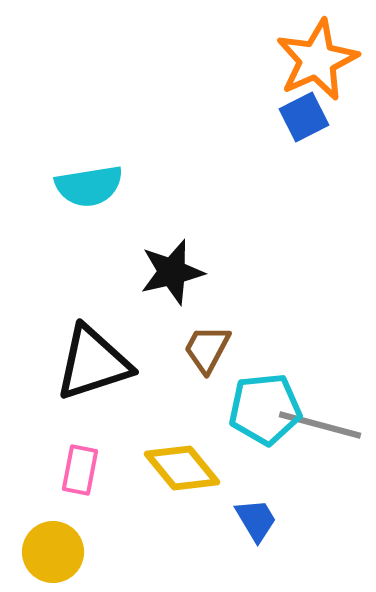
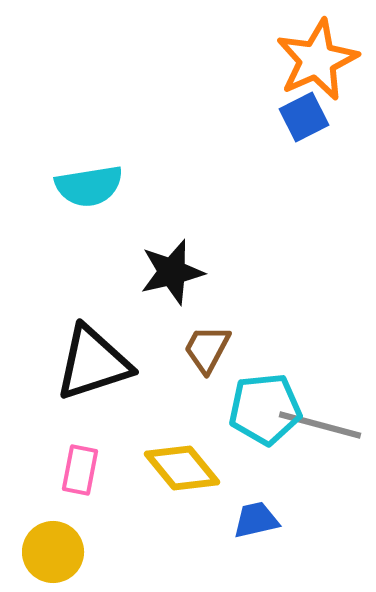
blue trapezoid: rotated 72 degrees counterclockwise
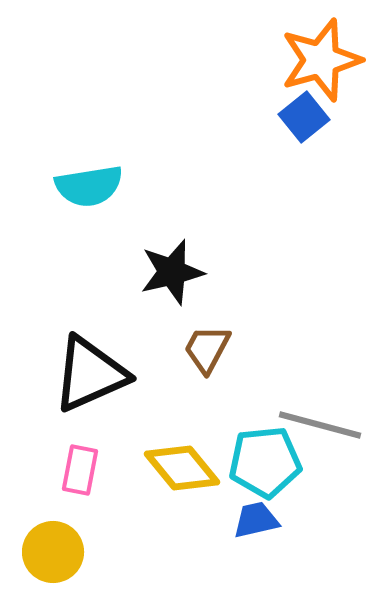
orange star: moved 4 px right; rotated 8 degrees clockwise
blue square: rotated 12 degrees counterclockwise
black triangle: moved 3 px left, 11 px down; rotated 6 degrees counterclockwise
cyan pentagon: moved 53 px down
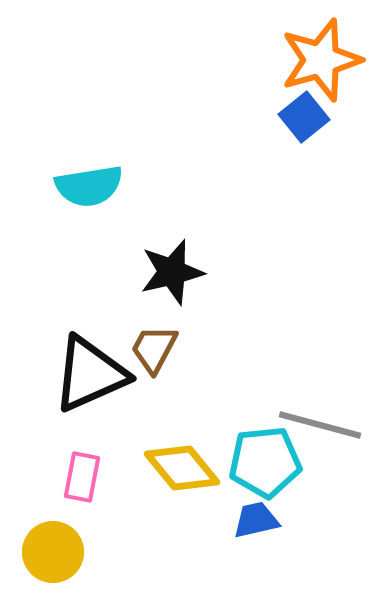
brown trapezoid: moved 53 px left
pink rectangle: moved 2 px right, 7 px down
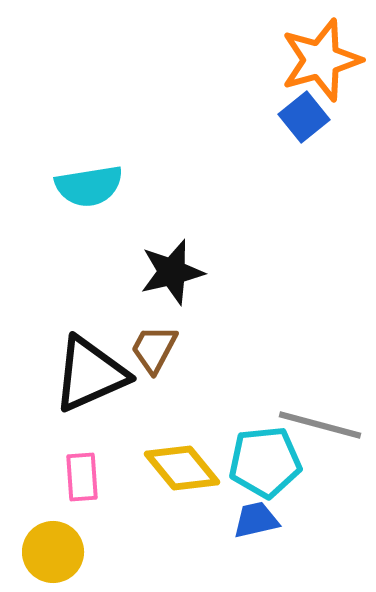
pink rectangle: rotated 15 degrees counterclockwise
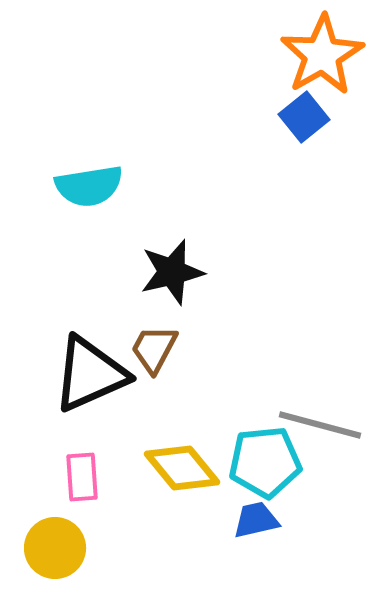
orange star: moved 1 px right, 5 px up; rotated 14 degrees counterclockwise
yellow circle: moved 2 px right, 4 px up
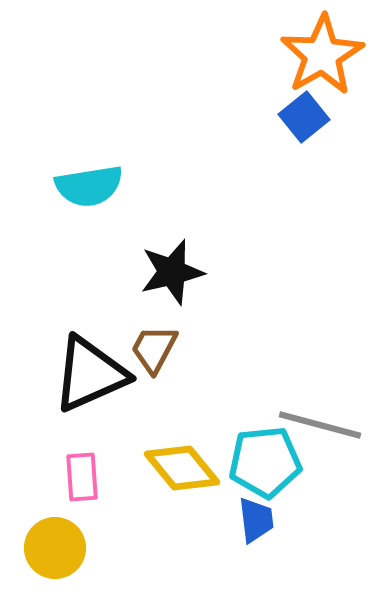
blue trapezoid: rotated 96 degrees clockwise
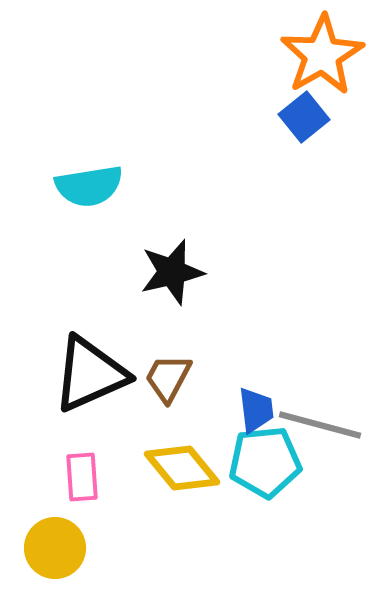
brown trapezoid: moved 14 px right, 29 px down
blue trapezoid: moved 110 px up
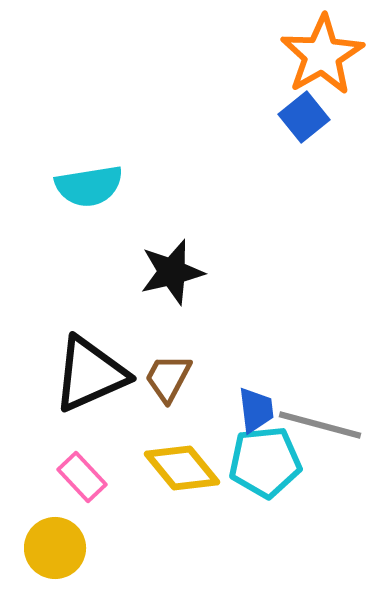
pink rectangle: rotated 39 degrees counterclockwise
